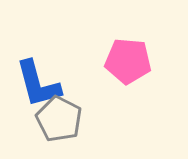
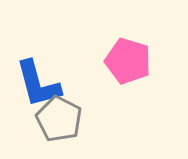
pink pentagon: rotated 12 degrees clockwise
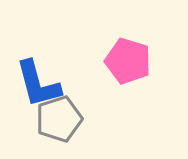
gray pentagon: rotated 27 degrees clockwise
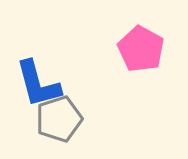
pink pentagon: moved 13 px right, 12 px up; rotated 12 degrees clockwise
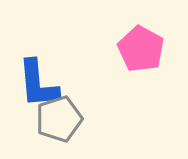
blue L-shape: rotated 10 degrees clockwise
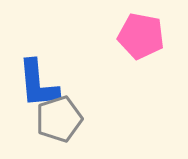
pink pentagon: moved 13 px up; rotated 18 degrees counterclockwise
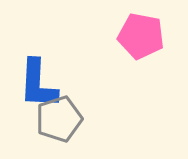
blue L-shape: rotated 8 degrees clockwise
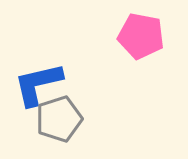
blue L-shape: rotated 74 degrees clockwise
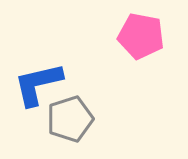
gray pentagon: moved 11 px right
